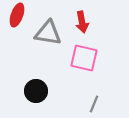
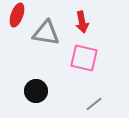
gray triangle: moved 2 px left
gray line: rotated 30 degrees clockwise
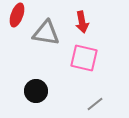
gray line: moved 1 px right
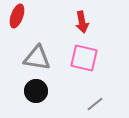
red ellipse: moved 1 px down
gray triangle: moved 9 px left, 25 px down
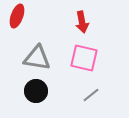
gray line: moved 4 px left, 9 px up
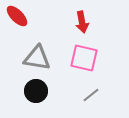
red ellipse: rotated 65 degrees counterclockwise
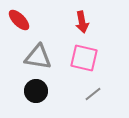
red ellipse: moved 2 px right, 4 px down
gray triangle: moved 1 px right, 1 px up
gray line: moved 2 px right, 1 px up
